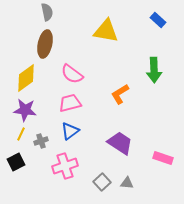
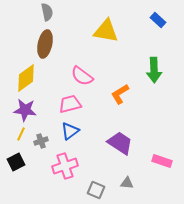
pink semicircle: moved 10 px right, 2 px down
pink trapezoid: moved 1 px down
pink rectangle: moved 1 px left, 3 px down
gray square: moved 6 px left, 8 px down; rotated 24 degrees counterclockwise
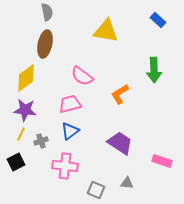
pink cross: rotated 25 degrees clockwise
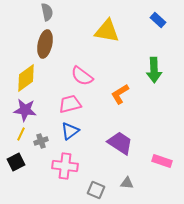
yellow triangle: moved 1 px right
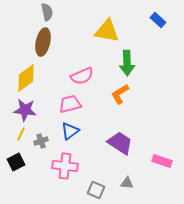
brown ellipse: moved 2 px left, 2 px up
green arrow: moved 27 px left, 7 px up
pink semicircle: rotated 60 degrees counterclockwise
